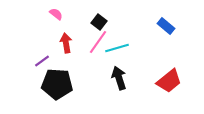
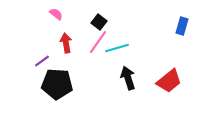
blue rectangle: moved 16 px right; rotated 66 degrees clockwise
black arrow: moved 9 px right
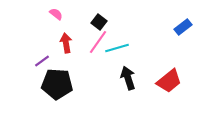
blue rectangle: moved 1 px right, 1 px down; rotated 36 degrees clockwise
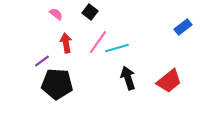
black square: moved 9 px left, 10 px up
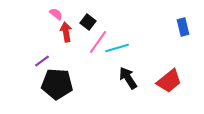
black square: moved 2 px left, 10 px down
blue rectangle: rotated 66 degrees counterclockwise
red arrow: moved 11 px up
black arrow: rotated 15 degrees counterclockwise
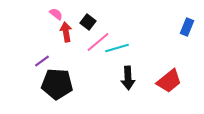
blue rectangle: moved 4 px right; rotated 36 degrees clockwise
pink line: rotated 15 degrees clockwise
black arrow: rotated 150 degrees counterclockwise
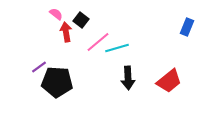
black square: moved 7 px left, 2 px up
purple line: moved 3 px left, 6 px down
black pentagon: moved 2 px up
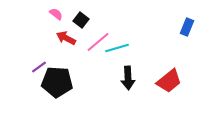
red arrow: moved 6 px down; rotated 54 degrees counterclockwise
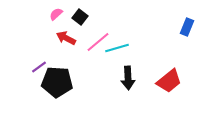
pink semicircle: rotated 80 degrees counterclockwise
black square: moved 1 px left, 3 px up
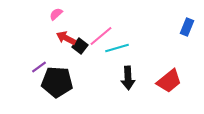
black square: moved 29 px down
pink line: moved 3 px right, 6 px up
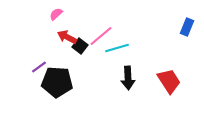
red arrow: moved 1 px right, 1 px up
red trapezoid: rotated 84 degrees counterclockwise
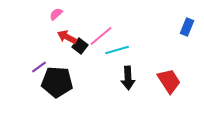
cyan line: moved 2 px down
